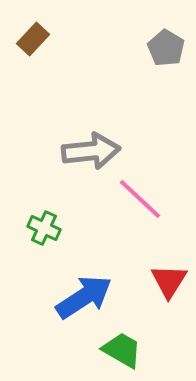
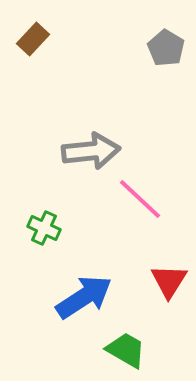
green trapezoid: moved 4 px right
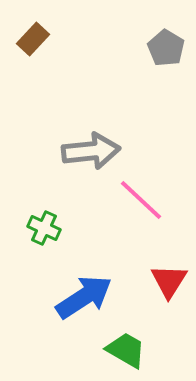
pink line: moved 1 px right, 1 px down
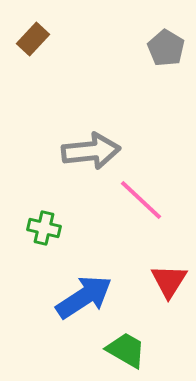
green cross: rotated 12 degrees counterclockwise
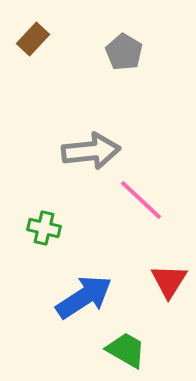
gray pentagon: moved 42 px left, 4 px down
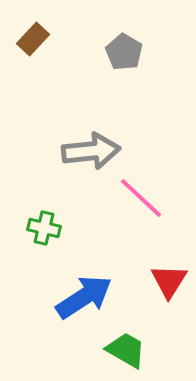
pink line: moved 2 px up
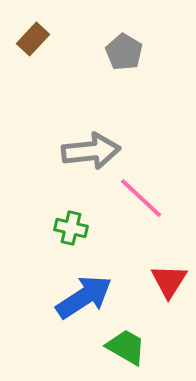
green cross: moved 27 px right
green trapezoid: moved 3 px up
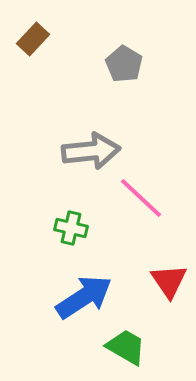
gray pentagon: moved 12 px down
red triangle: rotated 6 degrees counterclockwise
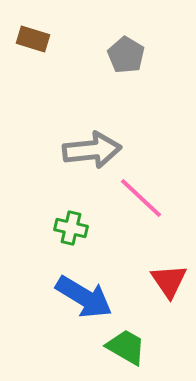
brown rectangle: rotated 64 degrees clockwise
gray pentagon: moved 2 px right, 9 px up
gray arrow: moved 1 px right, 1 px up
blue arrow: rotated 64 degrees clockwise
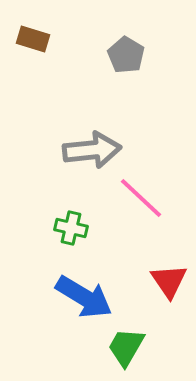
green trapezoid: rotated 90 degrees counterclockwise
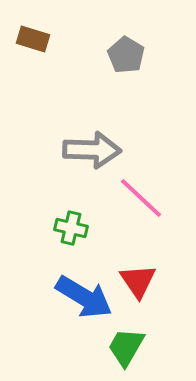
gray arrow: rotated 8 degrees clockwise
red triangle: moved 31 px left
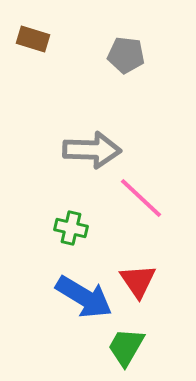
gray pentagon: rotated 24 degrees counterclockwise
